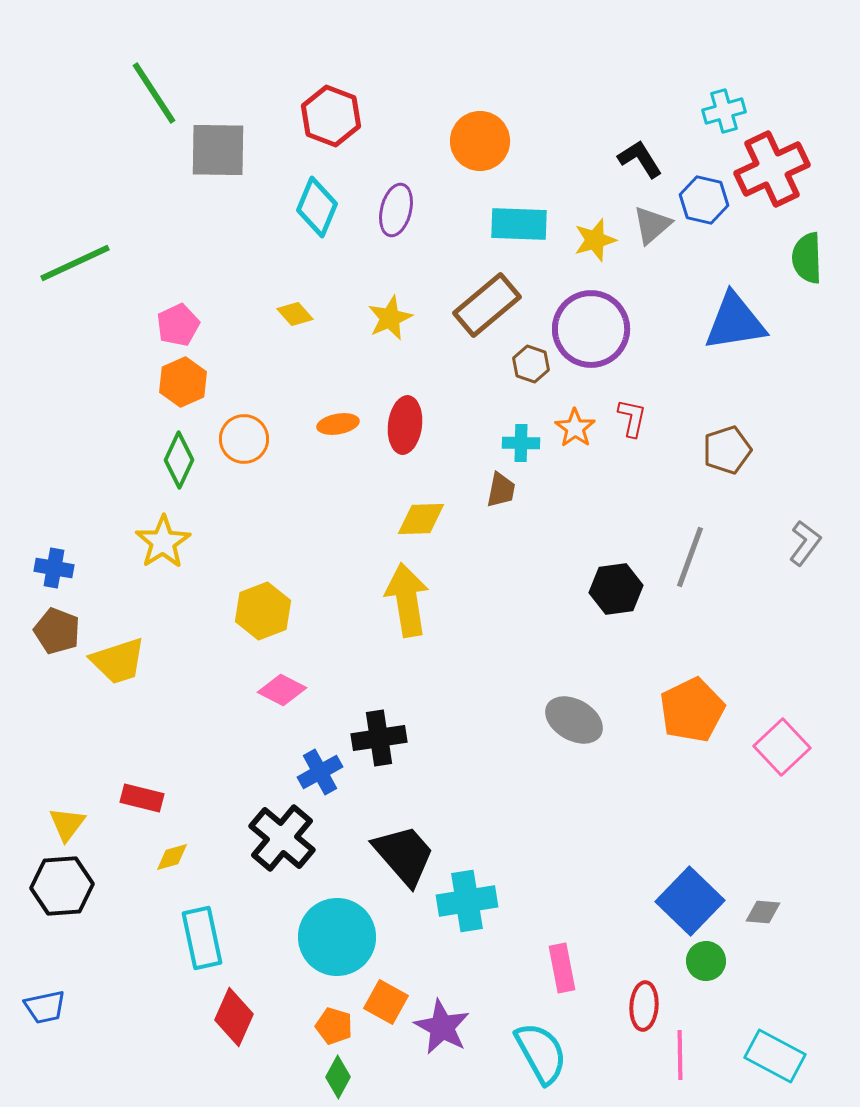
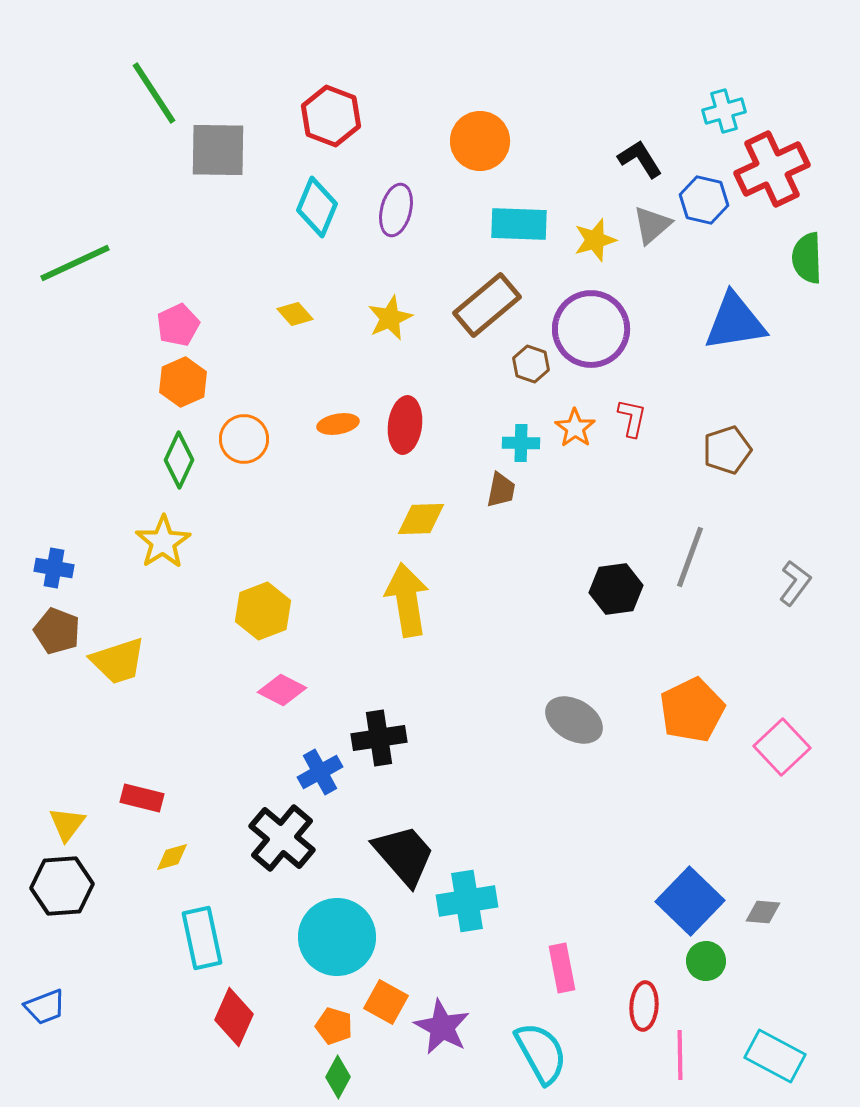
gray L-shape at (805, 543): moved 10 px left, 40 px down
blue trapezoid at (45, 1007): rotated 9 degrees counterclockwise
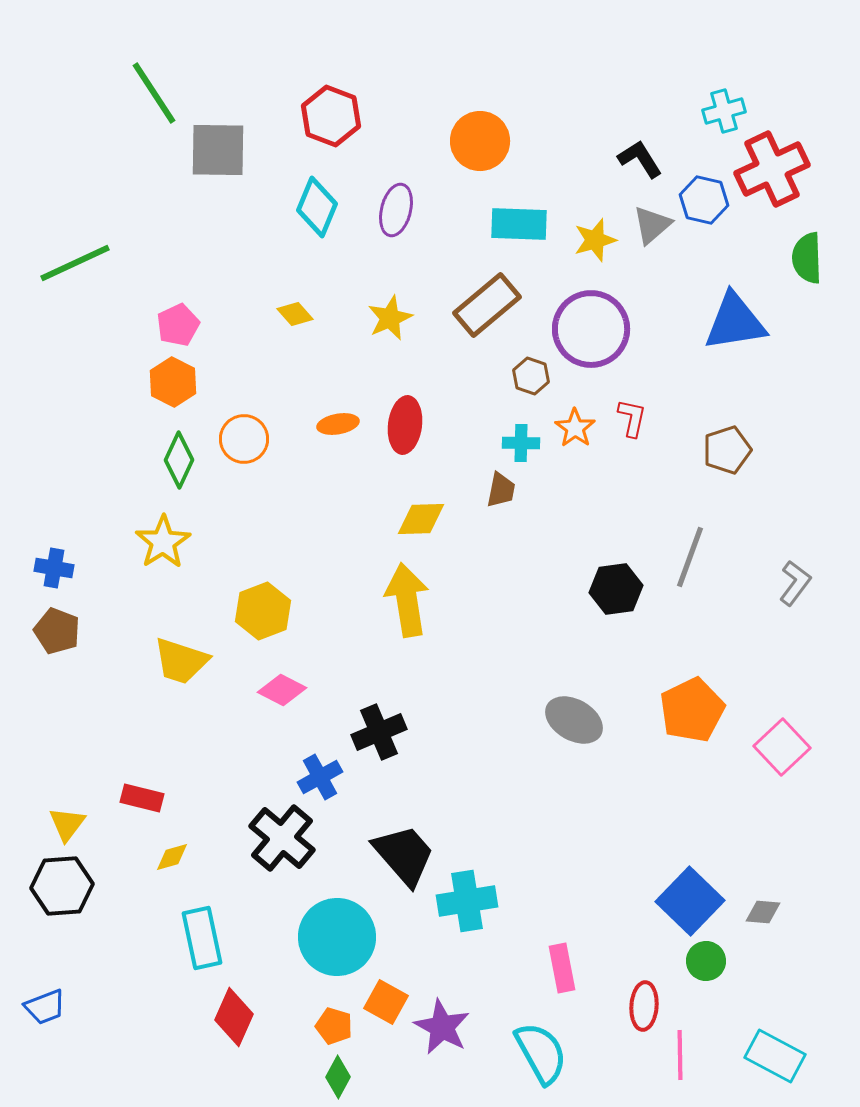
brown hexagon at (531, 364): moved 12 px down
orange hexagon at (183, 382): moved 10 px left; rotated 9 degrees counterclockwise
yellow trapezoid at (118, 661): moved 63 px right; rotated 36 degrees clockwise
black cross at (379, 738): moved 6 px up; rotated 14 degrees counterclockwise
blue cross at (320, 772): moved 5 px down
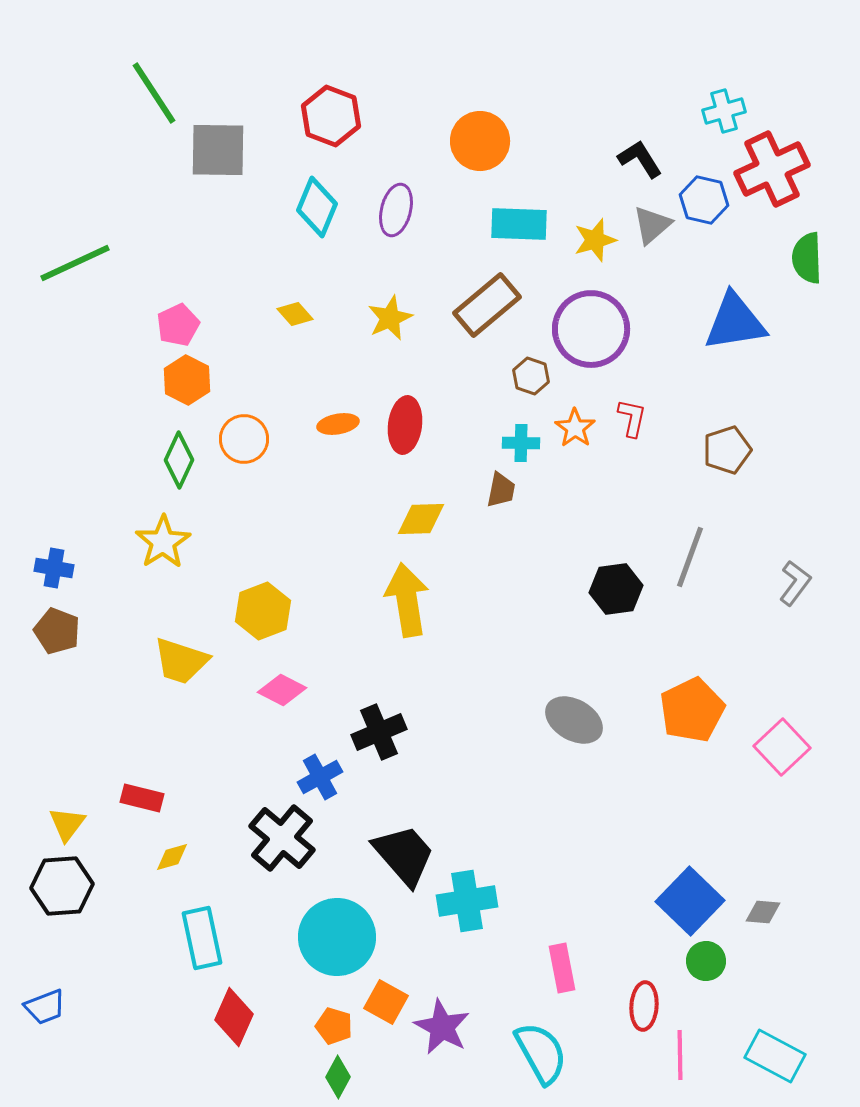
orange hexagon at (173, 382): moved 14 px right, 2 px up
